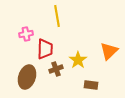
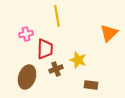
orange triangle: moved 18 px up
yellow star: rotated 18 degrees counterclockwise
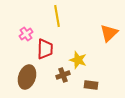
pink cross: rotated 24 degrees counterclockwise
brown cross: moved 7 px right, 6 px down
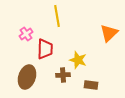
brown cross: rotated 16 degrees clockwise
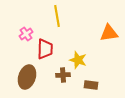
orange triangle: rotated 36 degrees clockwise
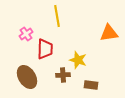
brown ellipse: rotated 50 degrees counterclockwise
